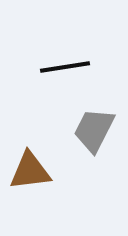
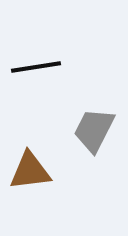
black line: moved 29 px left
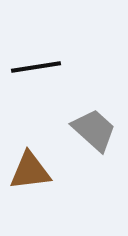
gray trapezoid: rotated 105 degrees clockwise
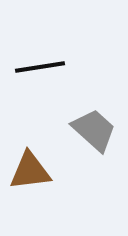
black line: moved 4 px right
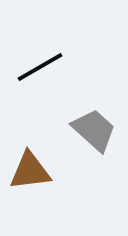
black line: rotated 21 degrees counterclockwise
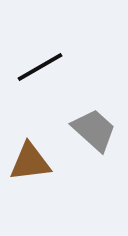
brown triangle: moved 9 px up
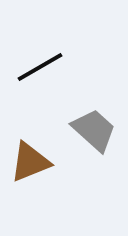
brown triangle: rotated 15 degrees counterclockwise
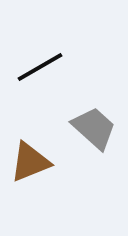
gray trapezoid: moved 2 px up
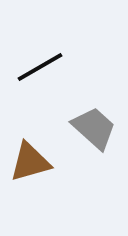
brown triangle: rotated 6 degrees clockwise
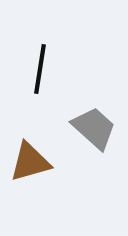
black line: moved 2 px down; rotated 51 degrees counterclockwise
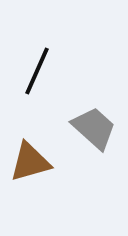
black line: moved 3 px left, 2 px down; rotated 15 degrees clockwise
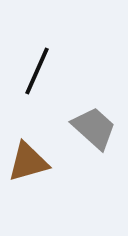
brown triangle: moved 2 px left
